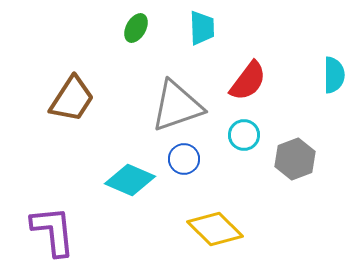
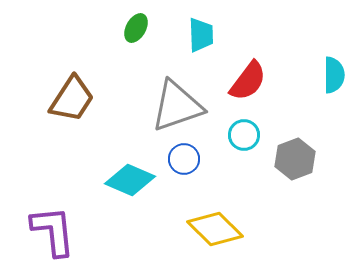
cyan trapezoid: moved 1 px left, 7 px down
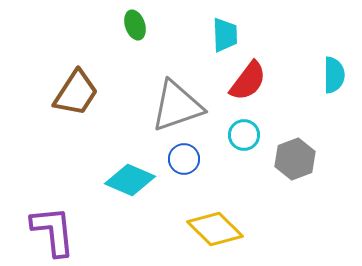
green ellipse: moved 1 px left, 3 px up; rotated 48 degrees counterclockwise
cyan trapezoid: moved 24 px right
brown trapezoid: moved 4 px right, 6 px up
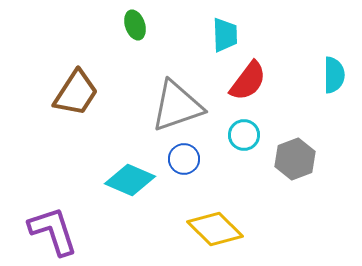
purple L-shape: rotated 12 degrees counterclockwise
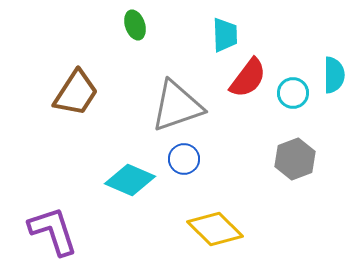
red semicircle: moved 3 px up
cyan circle: moved 49 px right, 42 px up
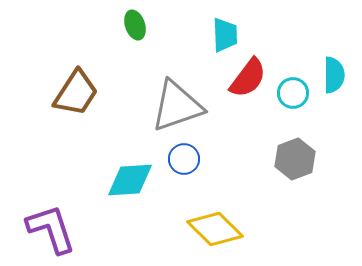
cyan diamond: rotated 27 degrees counterclockwise
purple L-shape: moved 2 px left, 2 px up
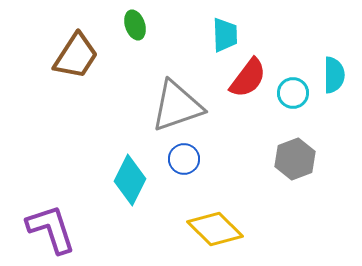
brown trapezoid: moved 37 px up
cyan diamond: rotated 60 degrees counterclockwise
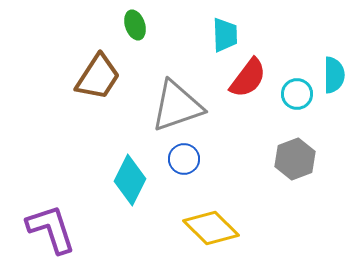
brown trapezoid: moved 22 px right, 21 px down
cyan circle: moved 4 px right, 1 px down
yellow diamond: moved 4 px left, 1 px up
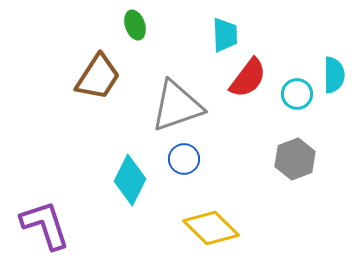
purple L-shape: moved 6 px left, 4 px up
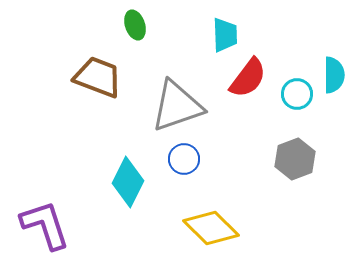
brown trapezoid: rotated 102 degrees counterclockwise
cyan diamond: moved 2 px left, 2 px down
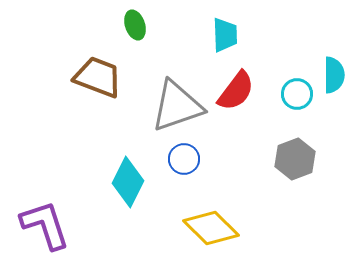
red semicircle: moved 12 px left, 13 px down
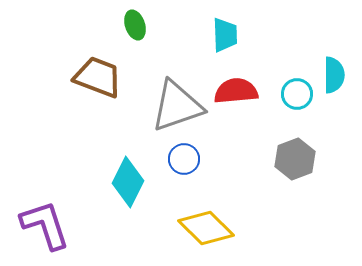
red semicircle: rotated 132 degrees counterclockwise
yellow diamond: moved 5 px left
